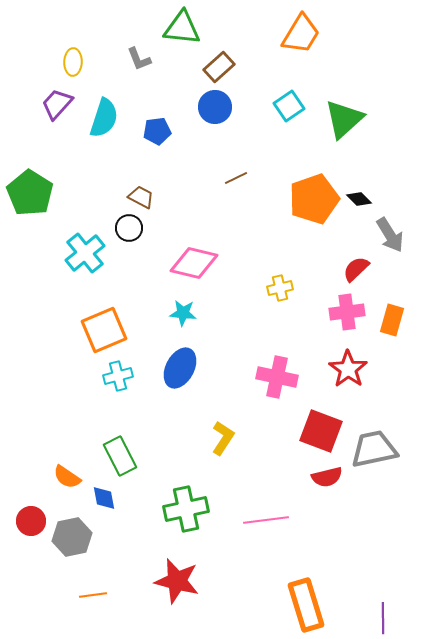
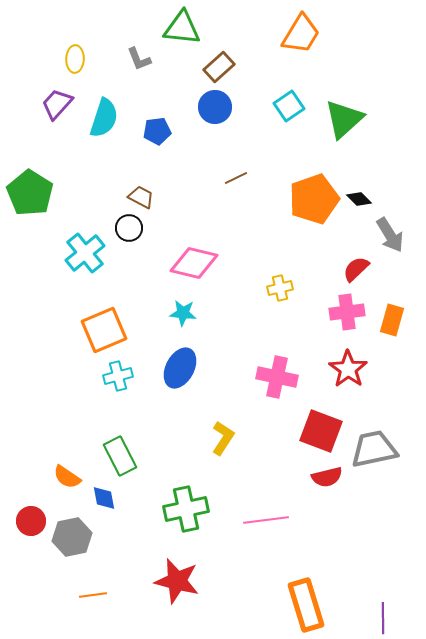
yellow ellipse at (73, 62): moved 2 px right, 3 px up
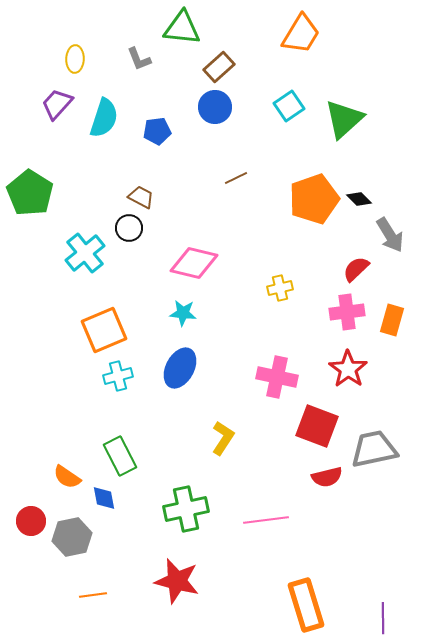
red square at (321, 431): moved 4 px left, 5 px up
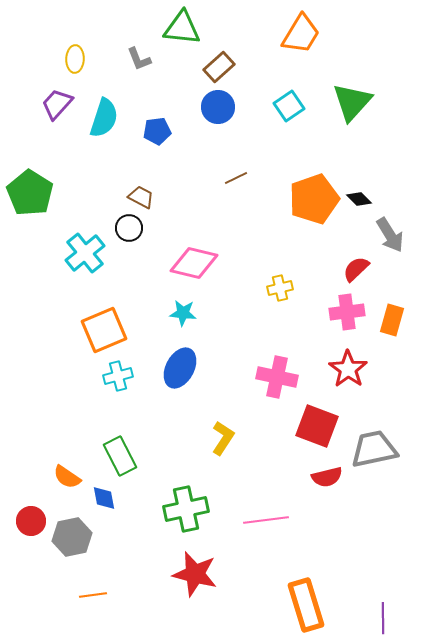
blue circle at (215, 107): moved 3 px right
green triangle at (344, 119): moved 8 px right, 17 px up; rotated 6 degrees counterclockwise
red star at (177, 581): moved 18 px right, 7 px up
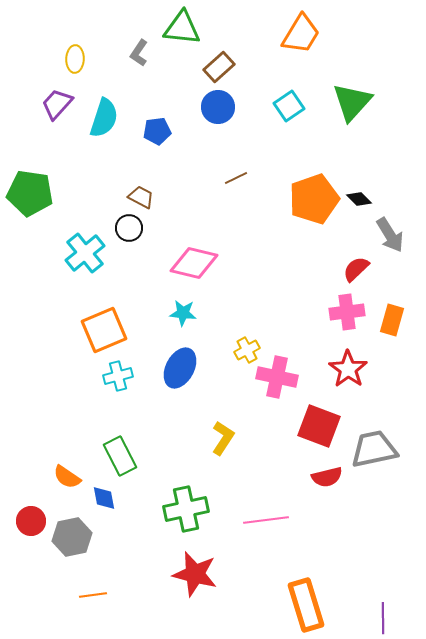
gray L-shape at (139, 59): moved 6 px up; rotated 56 degrees clockwise
green pentagon at (30, 193): rotated 24 degrees counterclockwise
yellow cross at (280, 288): moved 33 px left, 62 px down; rotated 15 degrees counterclockwise
red square at (317, 426): moved 2 px right
